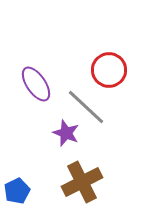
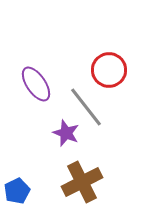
gray line: rotated 9 degrees clockwise
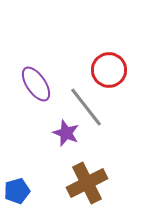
brown cross: moved 5 px right, 1 px down
blue pentagon: rotated 10 degrees clockwise
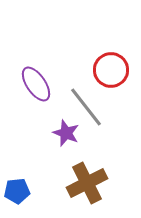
red circle: moved 2 px right
blue pentagon: rotated 10 degrees clockwise
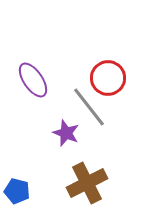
red circle: moved 3 px left, 8 px down
purple ellipse: moved 3 px left, 4 px up
gray line: moved 3 px right
blue pentagon: rotated 20 degrees clockwise
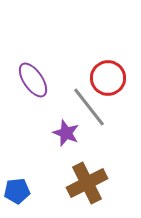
blue pentagon: rotated 20 degrees counterclockwise
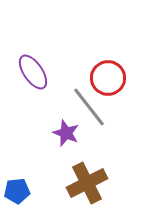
purple ellipse: moved 8 px up
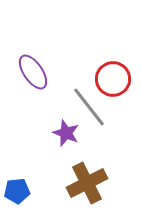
red circle: moved 5 px right, 1 px down
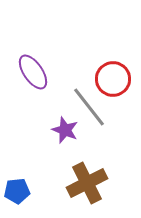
purple star: moved 1 px left, 3 px up
